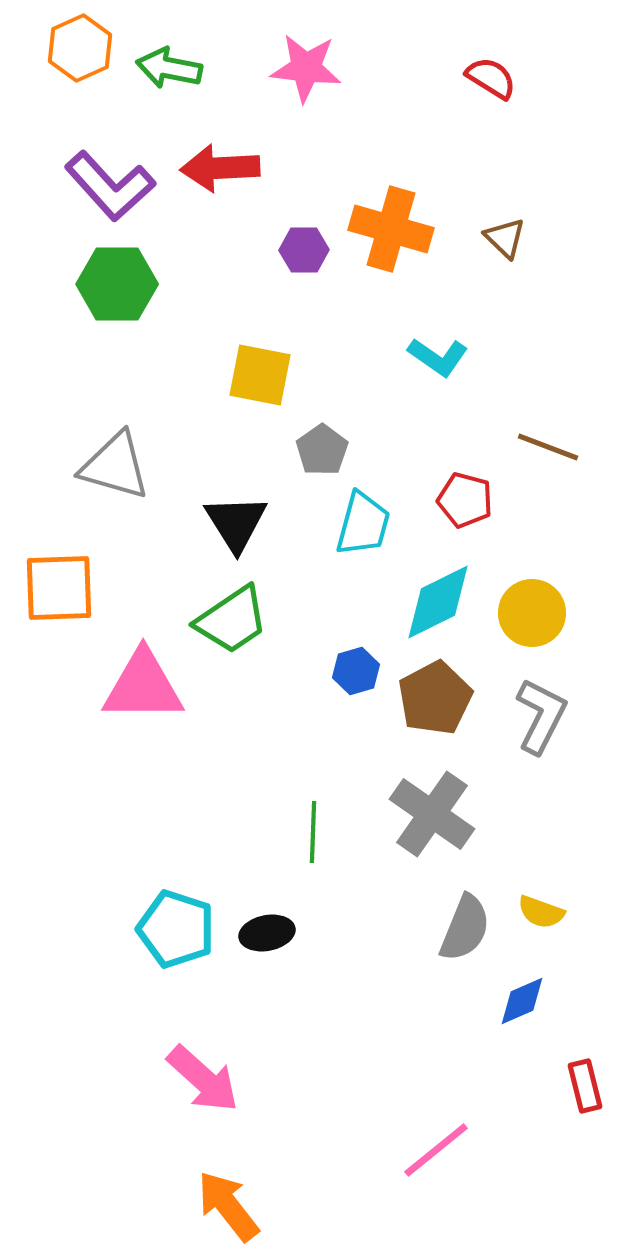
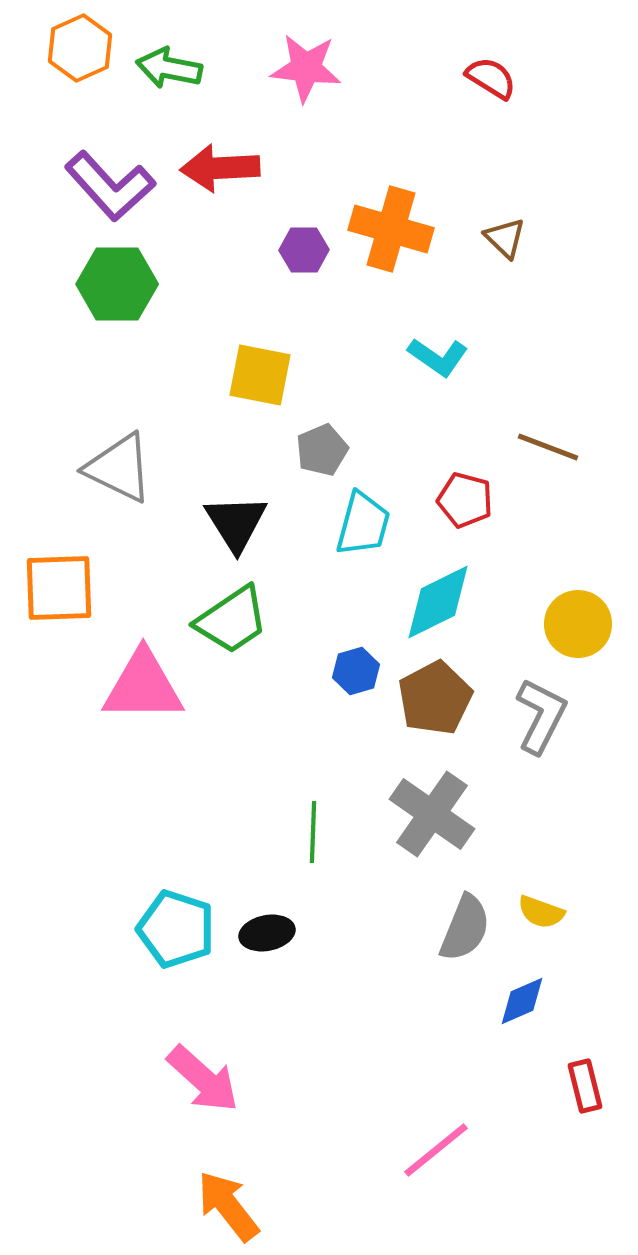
gray pentagon: rotated 12 degrees clockwise
gray triangle: moved 4 px right, 2 px down; rotated 10 degrees clockwise
yellow circle: moved 46 px right, 11 px down
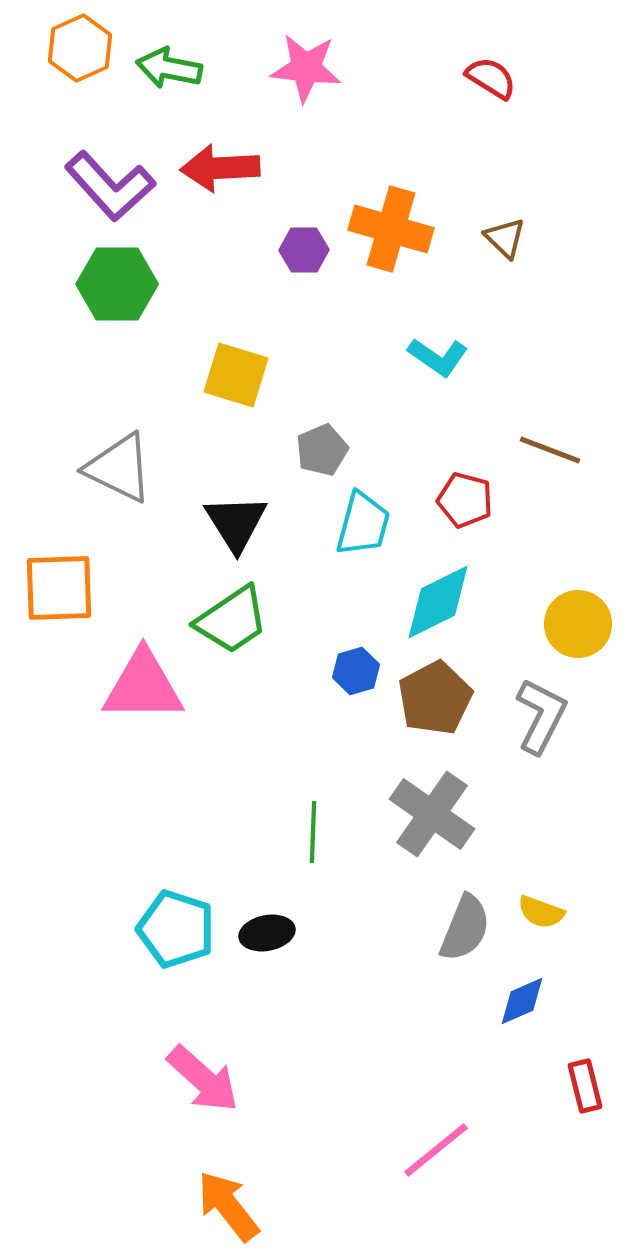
yellow square: moved 24 px left; rotated 6 degrees clockwise
brown line: moved 2 px right, 3 px down
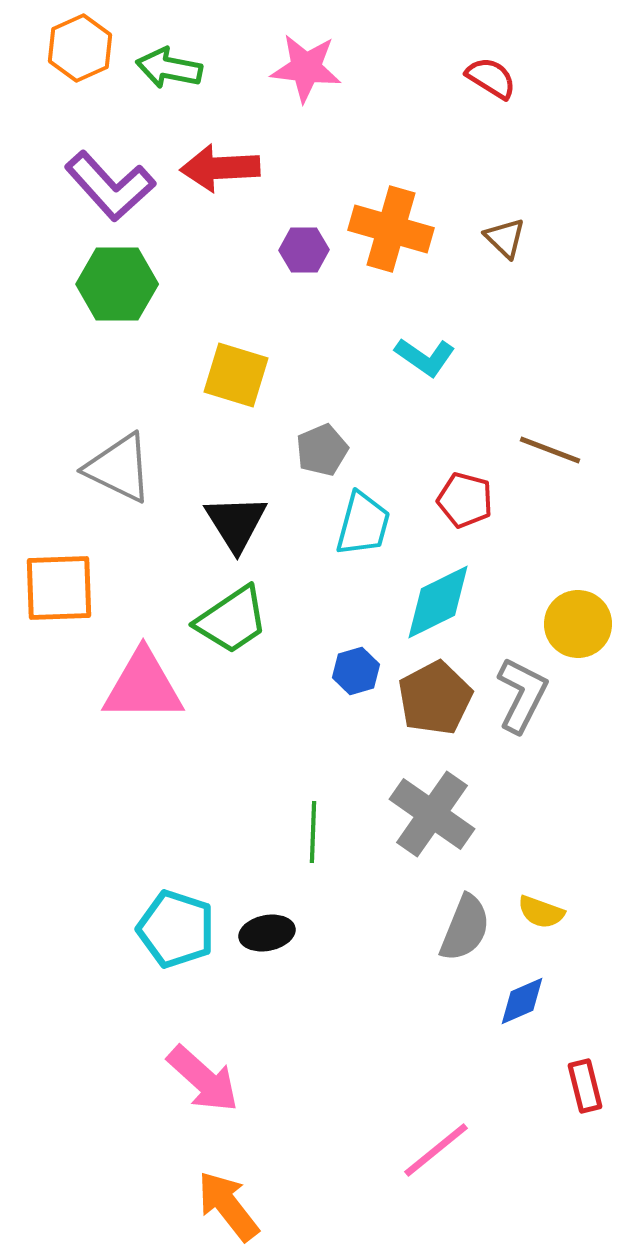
cyan L-shape: moved 13 px left
gray L-shape: moved 19 px left, 21 px up
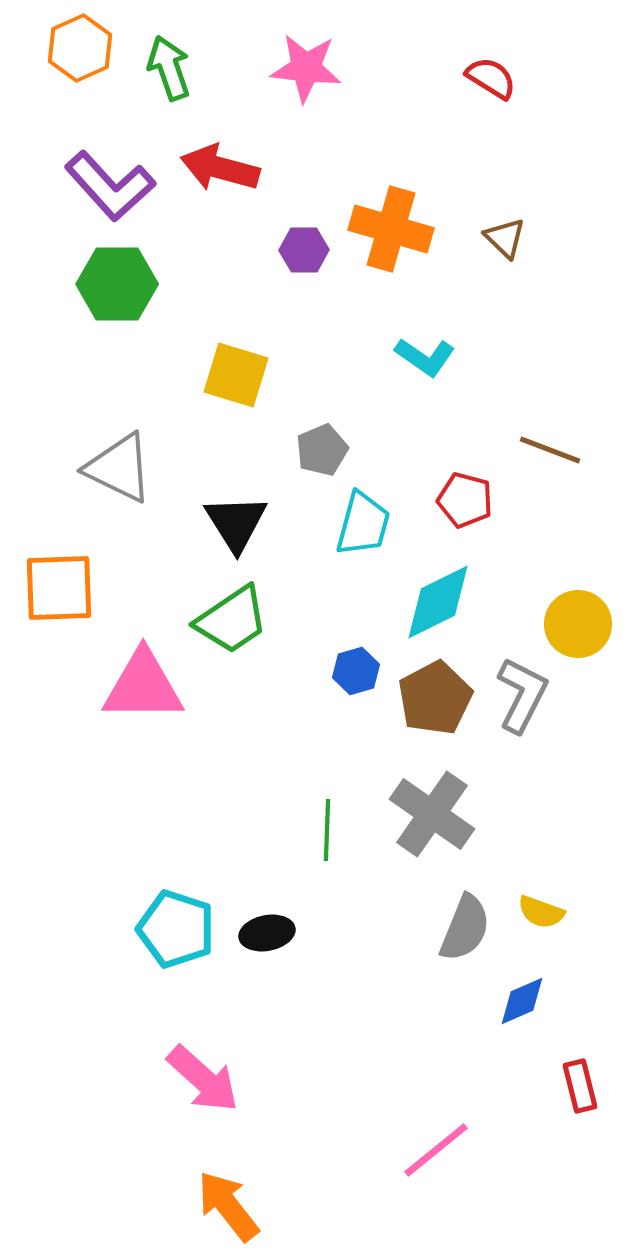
green arrow: rotated 60 degrees clockwise
red arrow: rotated 18 degrees clockwise
green line: moved 14 px right, 2 px up
red rectangle: moved 5 px left
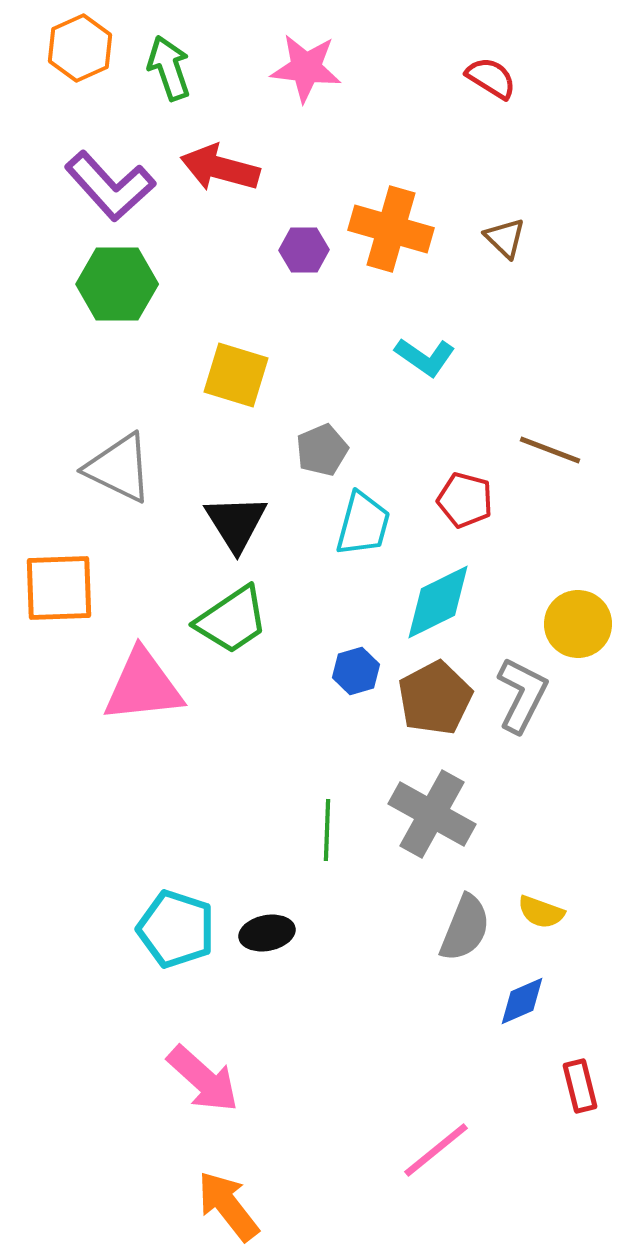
pink triangle: rotated 6 degrees counterclockwise
gray cross: rotated 6 degrees counterclockwise
